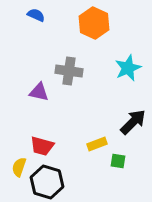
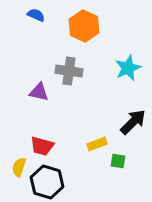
orange hexagon: moved 10 px left, 3 px down
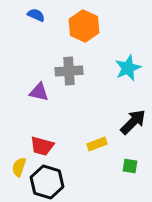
gray cross: rotated 12 degrees counterclockwise
green square: moved 12 px right, 5 px down
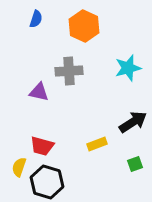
blue semicircle: moved 4 px down; rotated 84 degrees clockwise
cyan star: rotated 8 degrees clockwise
black arrow: rotated 12 degrees clockwise
green square: moved 5 px right, 2 px up; rotated 28 degrees counterclockwise
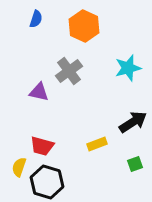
gray cross: rotated 32 degrees counterclockwise
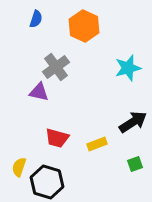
gray cross: moved 13 px left, 4 px up
red trapezoid: moved 15 px right, 8 px up
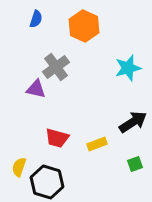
purple triangle: moved 3 px left, 3 px up
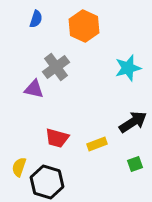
purple triangle: moved 2 px left
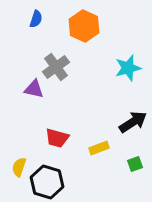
yellow rectangle: moved 2 px right, 4 px down
